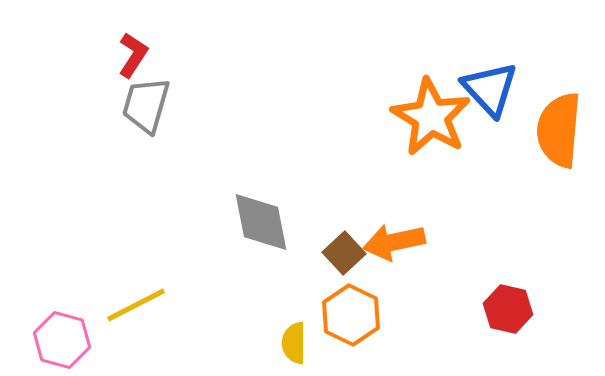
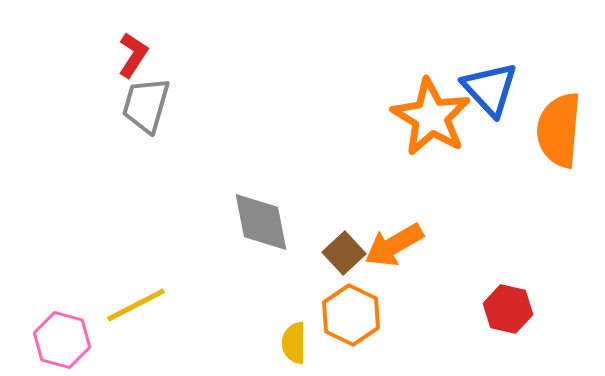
orange arrow: moved 3 px down; rotated 18 degrees counterclockwise
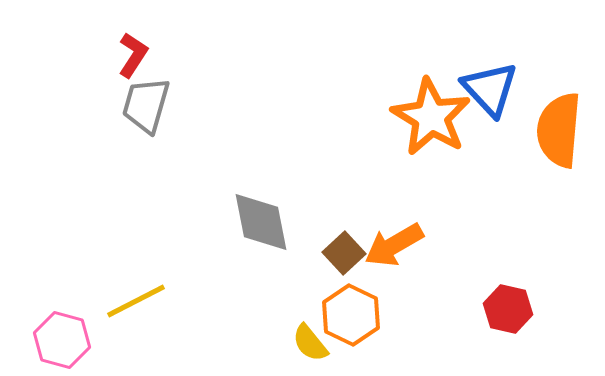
yellow line: moved 4 px up
yellow semicircle: moved 16 px right; rotated 39 degrees counterclockwise
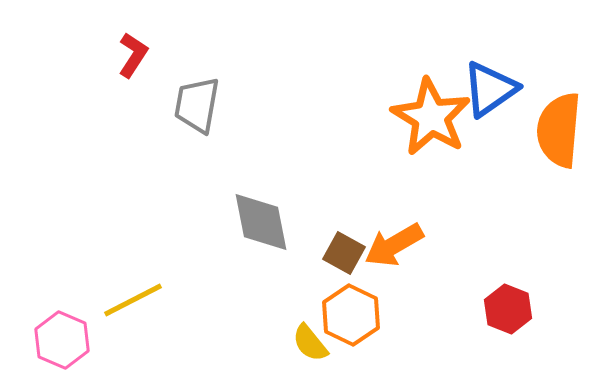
blue triangle: rotated 38 degrees clockwise
gray trapezoid: moved 51 px right; rotated 6 degrees counterclockwise
brown square: rotated 18 degrees counterclockwise
yellow line: moved 3 px left, 1 px up
red hexagon: rotated 9 degrees clockwise
pink hexagon: rotated 8 degrees clockwise
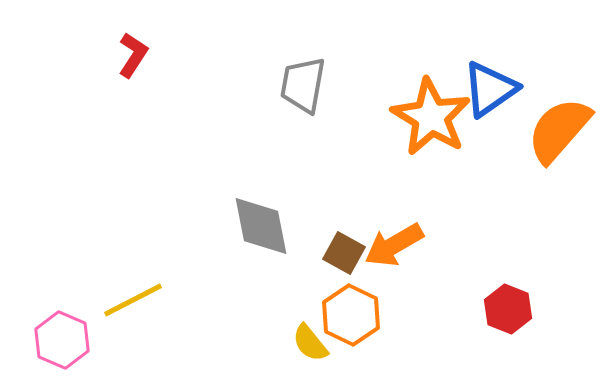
gray trapezoid: moved 106 px right, 20 px up
orange semicircle: rotated 36 degrees clockwise
gray diamond: moved 4 px down
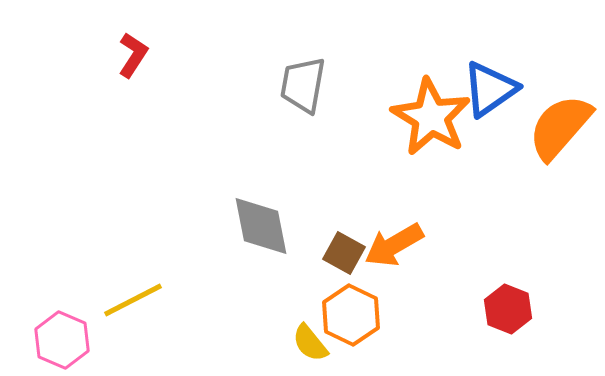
orange semicircle: moved 1 px right, 3 px up
